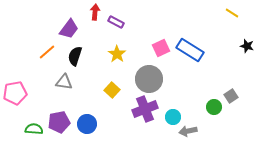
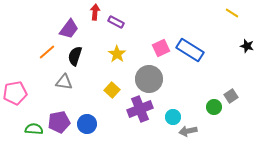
purple cross: moved 5 px left
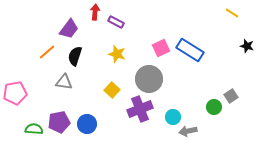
yellow star: rotated 18 degrees counterclockwise
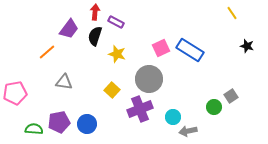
yellow line: rotated 24 degrees clockwise
black semicircle: moved 20 px right, 20 px up
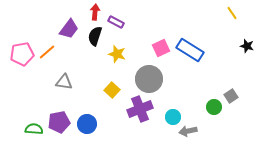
pink pentagon: moved 7 px right, 39 px up
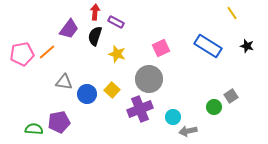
blue rectangle: moved 18 px right, 4 px up
blue circle: moved 30 px up
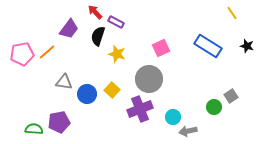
red arrow: rotated 49 degrees counterclockwise
black semicircle: moved 3 px right
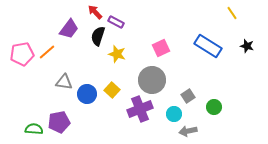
gray circle: moved 3 px right, 1 px down
gray square: moved 43 px left
cyan circle: moved 1 px right, 3 px up
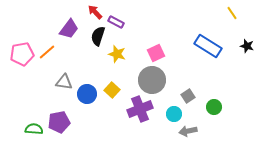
pink square: moved 5 px left, 5 px down
